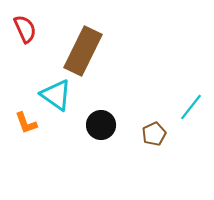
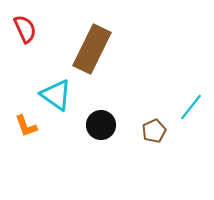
brown rectangle: moved 9 px right, 2 px up
orange L-shape: moved 3 px down
brown pentagon: moved 3 px up
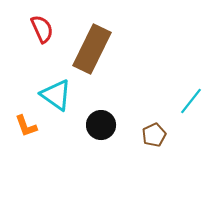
red semicircle: moved 17 px right
cyan line: moved 6 px up
brown pentagon: moved 4 px down
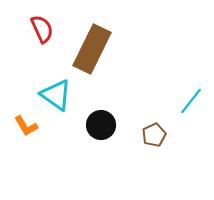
orange L-shape: rotated 10 degrees counterclockwise
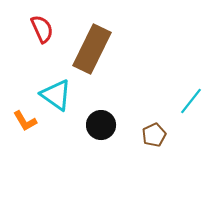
orange L-shape: moved 1 px left, 5 px up
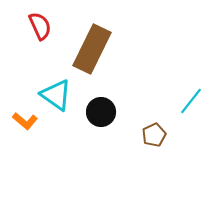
red semicircle: moved 2 px left, 3 px up
orange L-shape: rotated 20 degrees counterclockwise
black circle: moved 13 px up
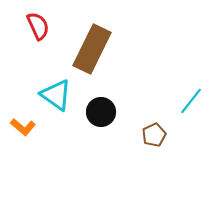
red semicircle: moved 2 px left
orange L-shape: moved 2 px left, 6 px down
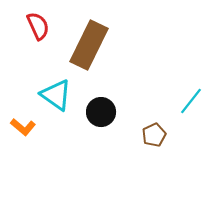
brown rectangle: moved 3 px left, 4 px up
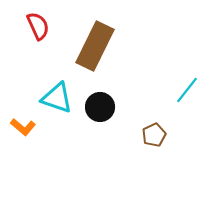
brown rectangle: moved 6 px right, 1 px down
cyan triangle: moved 1 px right, 3 px down; rotated 16 degrees counterclockwise
cyan line: moved 4 px left, 11 px up
black circle: moved 1 px left, 5 px up
